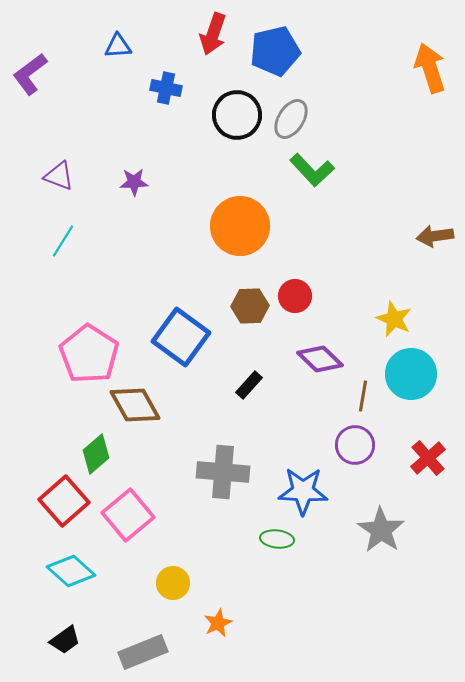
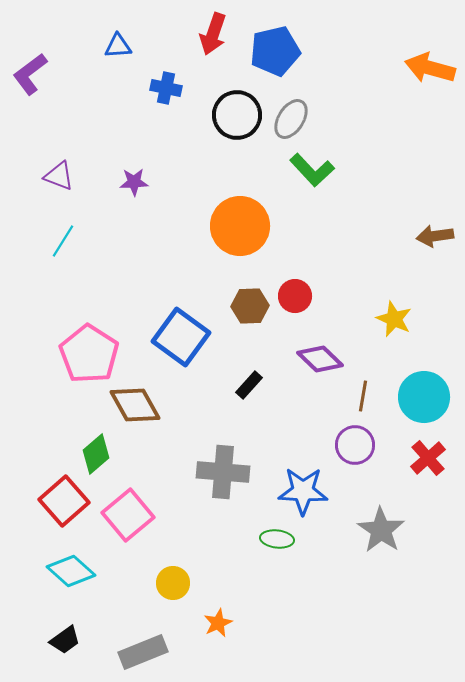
orange arrow: rotated 57 degrees counterclockwise
cyan circle: moved 13 px right, 23 px down
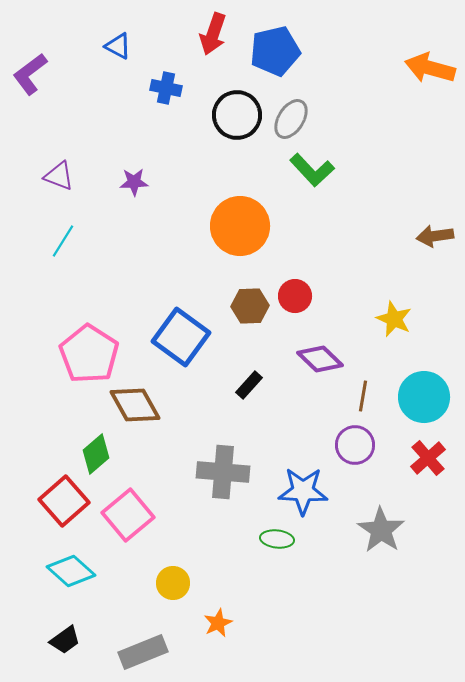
blue triangle: rotated 32 degrees clockwise
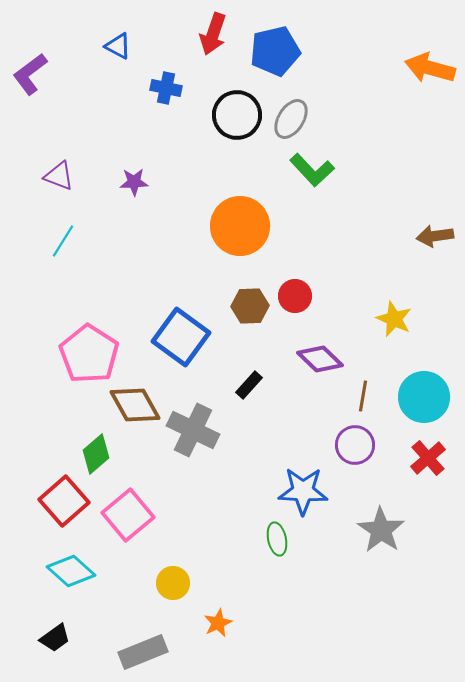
gray cross: moved 30 px left, 42 px up; rotated 21 degrees clockwise
green ellipse: rotated 72 degrees clockwise
black trapezoid: moved 10 px left, 2 px up
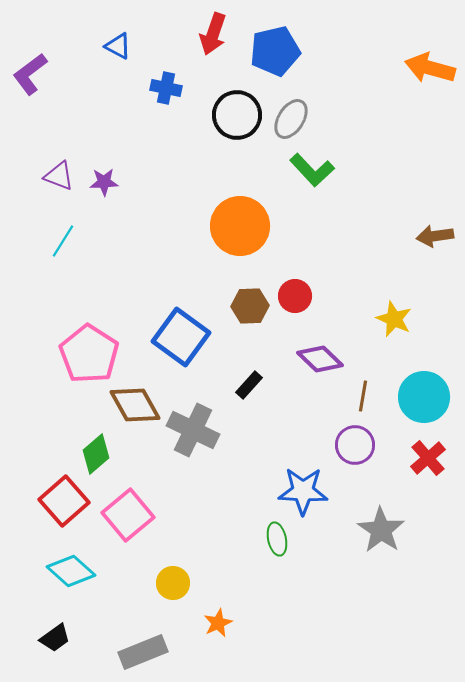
purple star: moved 30 px left
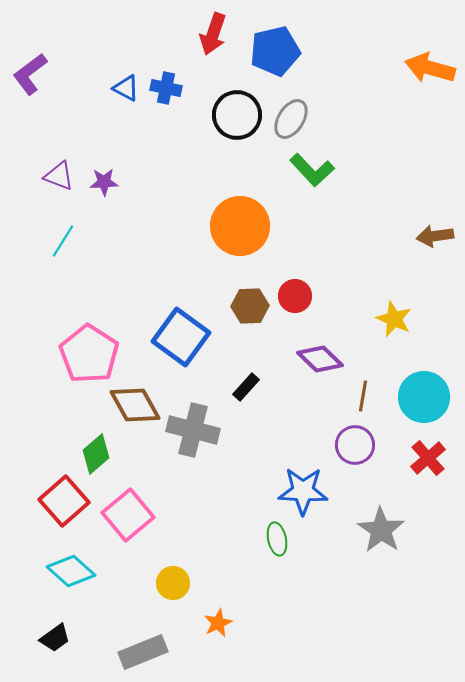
blue triangle: moved 8 px right, 42 px down
black rectangle: moved 3 px left, 2 px down
gray cross: rotated 12 degrees counterclockwise
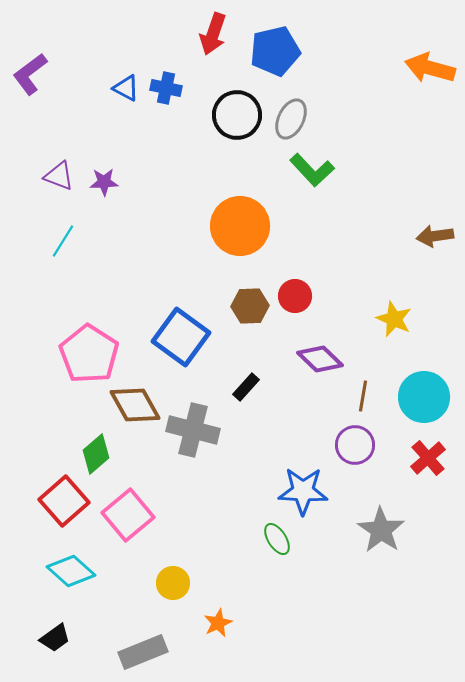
gray ellipse: rotated 6 degrees counterclockwise
green ellipse: rotated 20 degrees counterclockwise
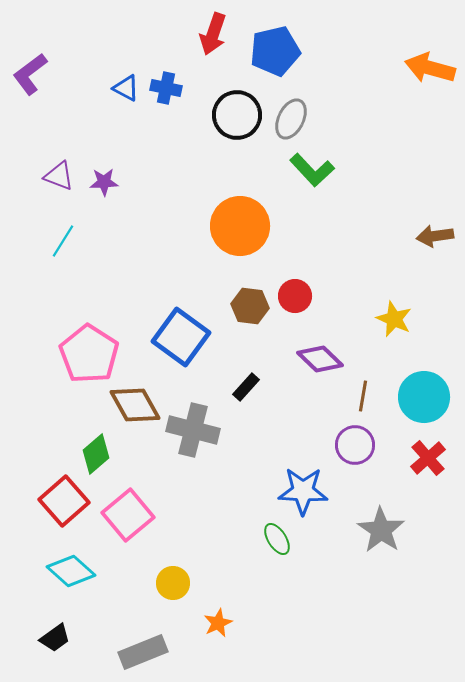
brown hexagon: rotated 9 degrees clockwise
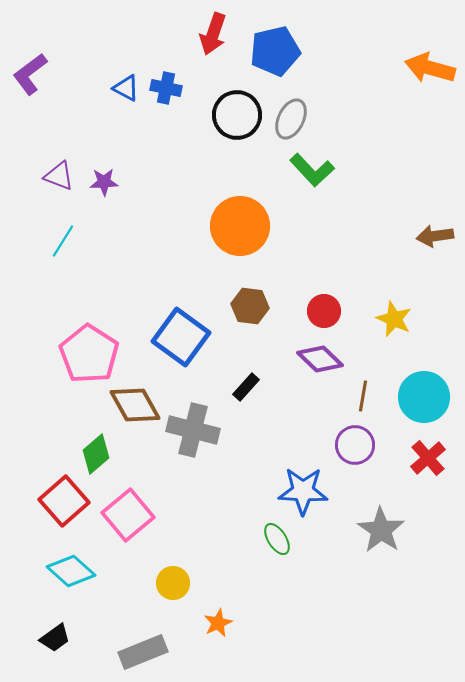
red circle: moved 29 px right, 15 px down
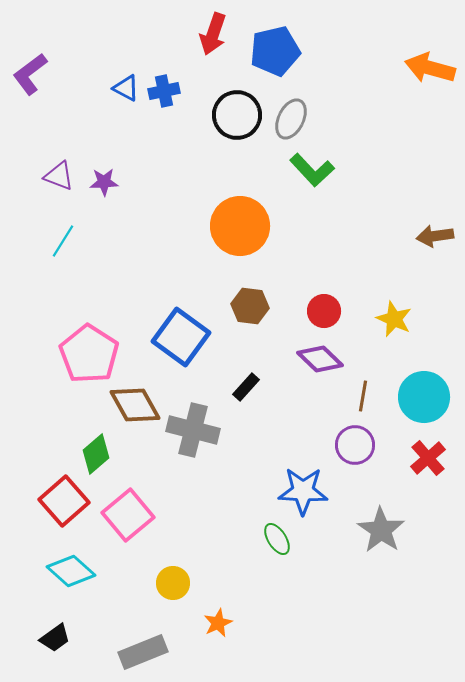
blue cross: moved 2 px left, 3 px down; rotated 24 degrees counterclockwise
